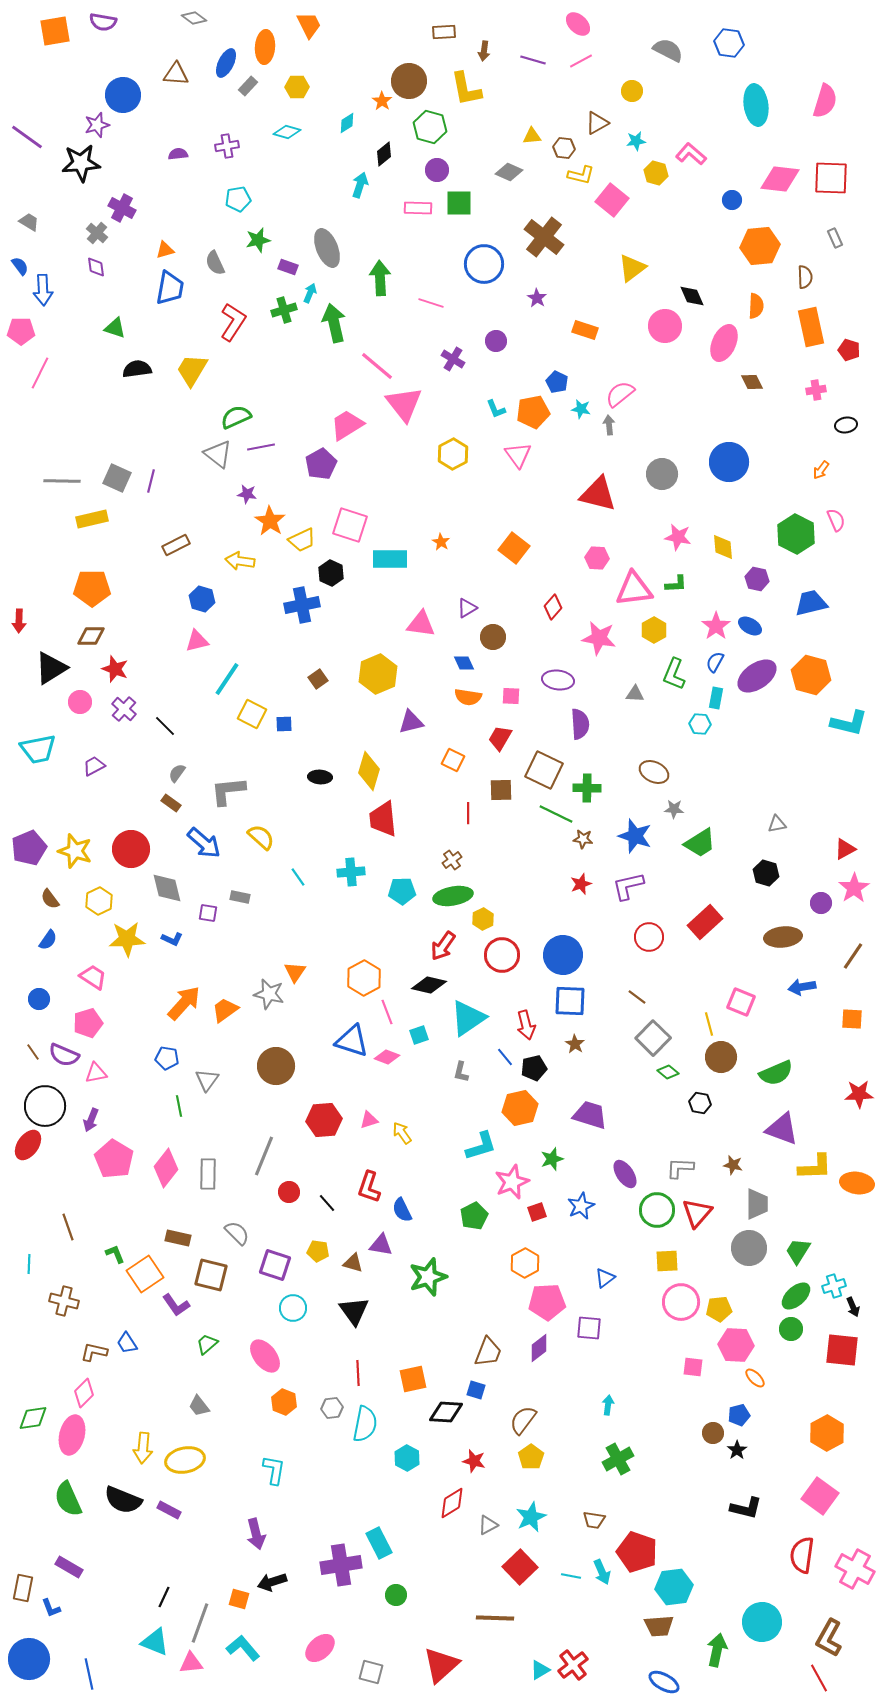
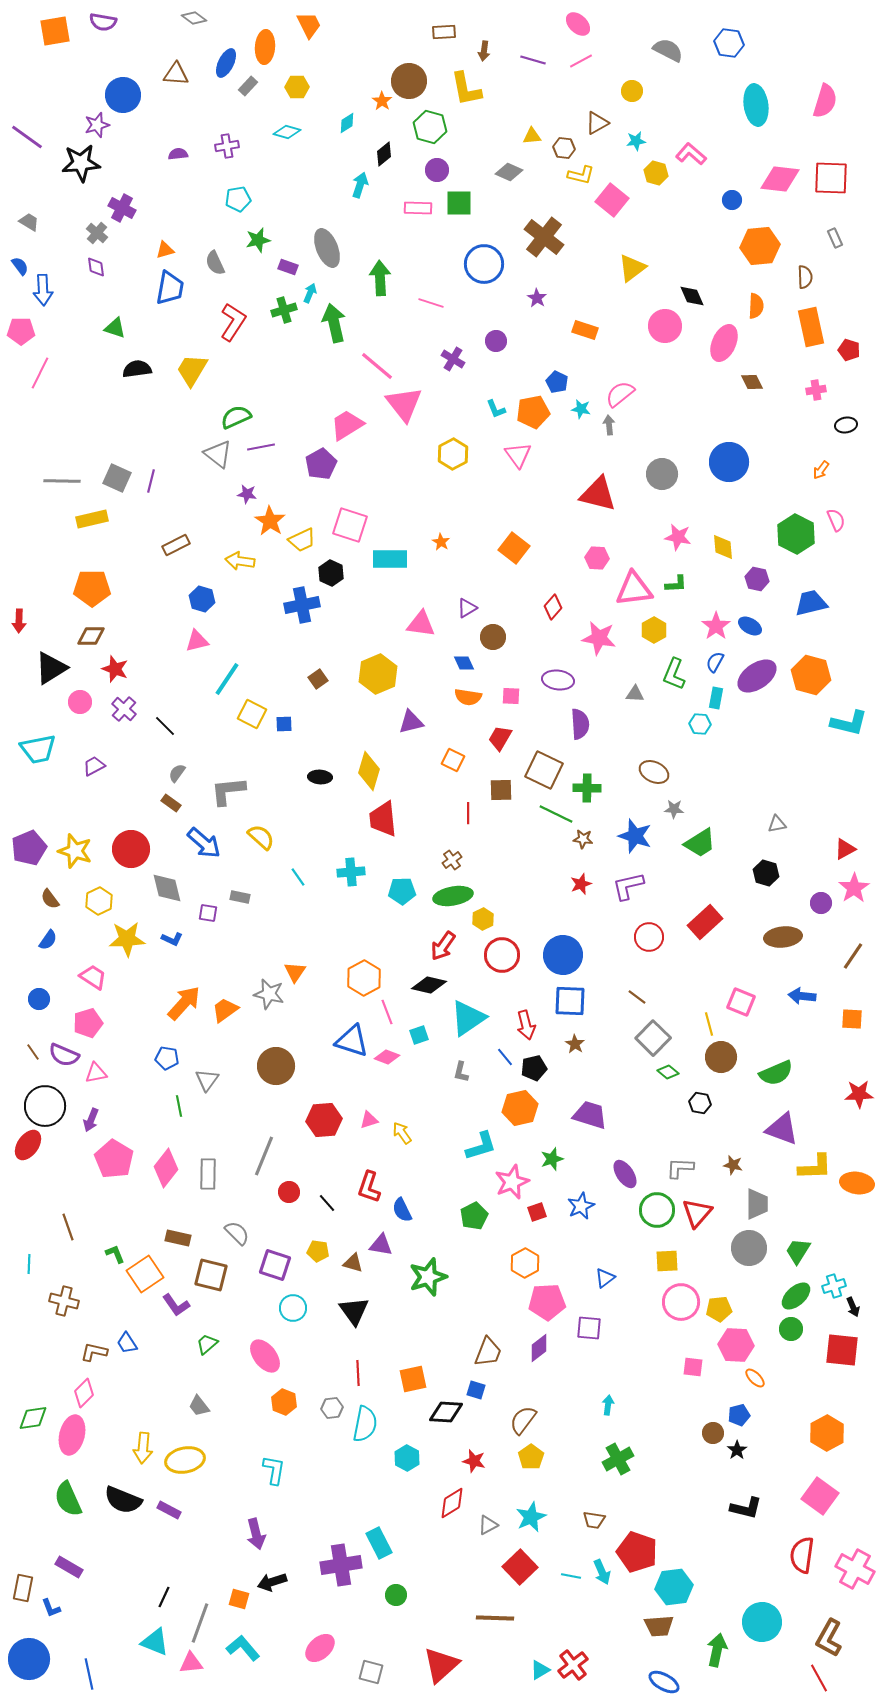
blue arrow at (802, 987): moved 9 px down; rotated 16 degrees clockwise
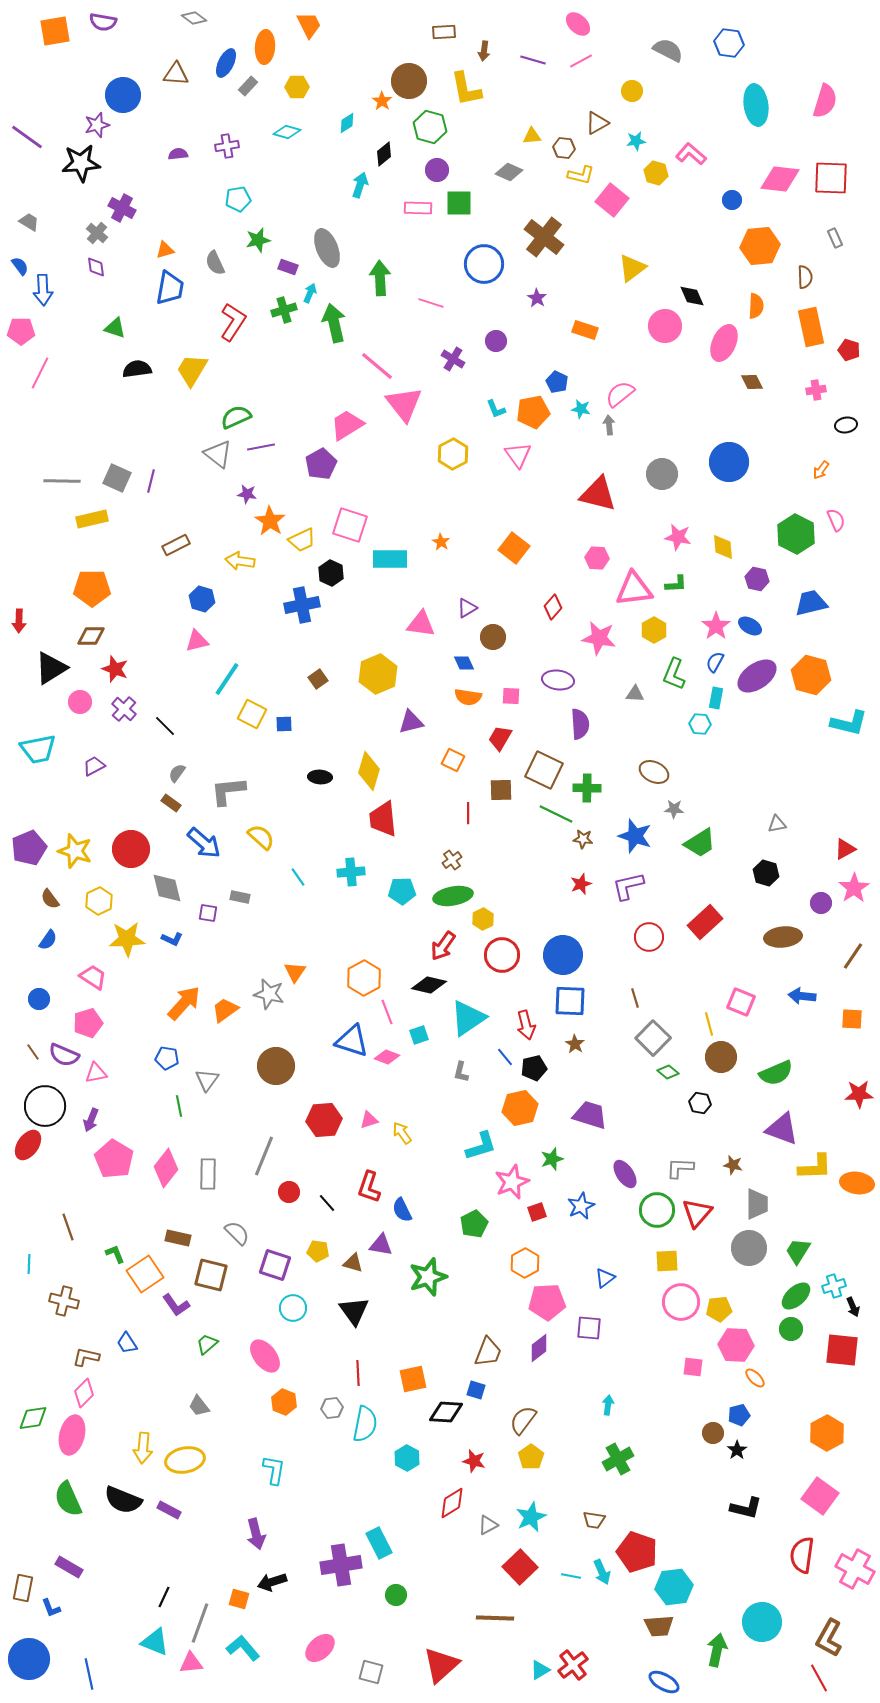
brown line at (637, 997): moved 2 px left, 1 px down; rotated 36 degrees clockwise
green pentagon at (474, 1216): moved 8 px down
brown L-shape at (94, 1352): moved 8 px left, 5 px down
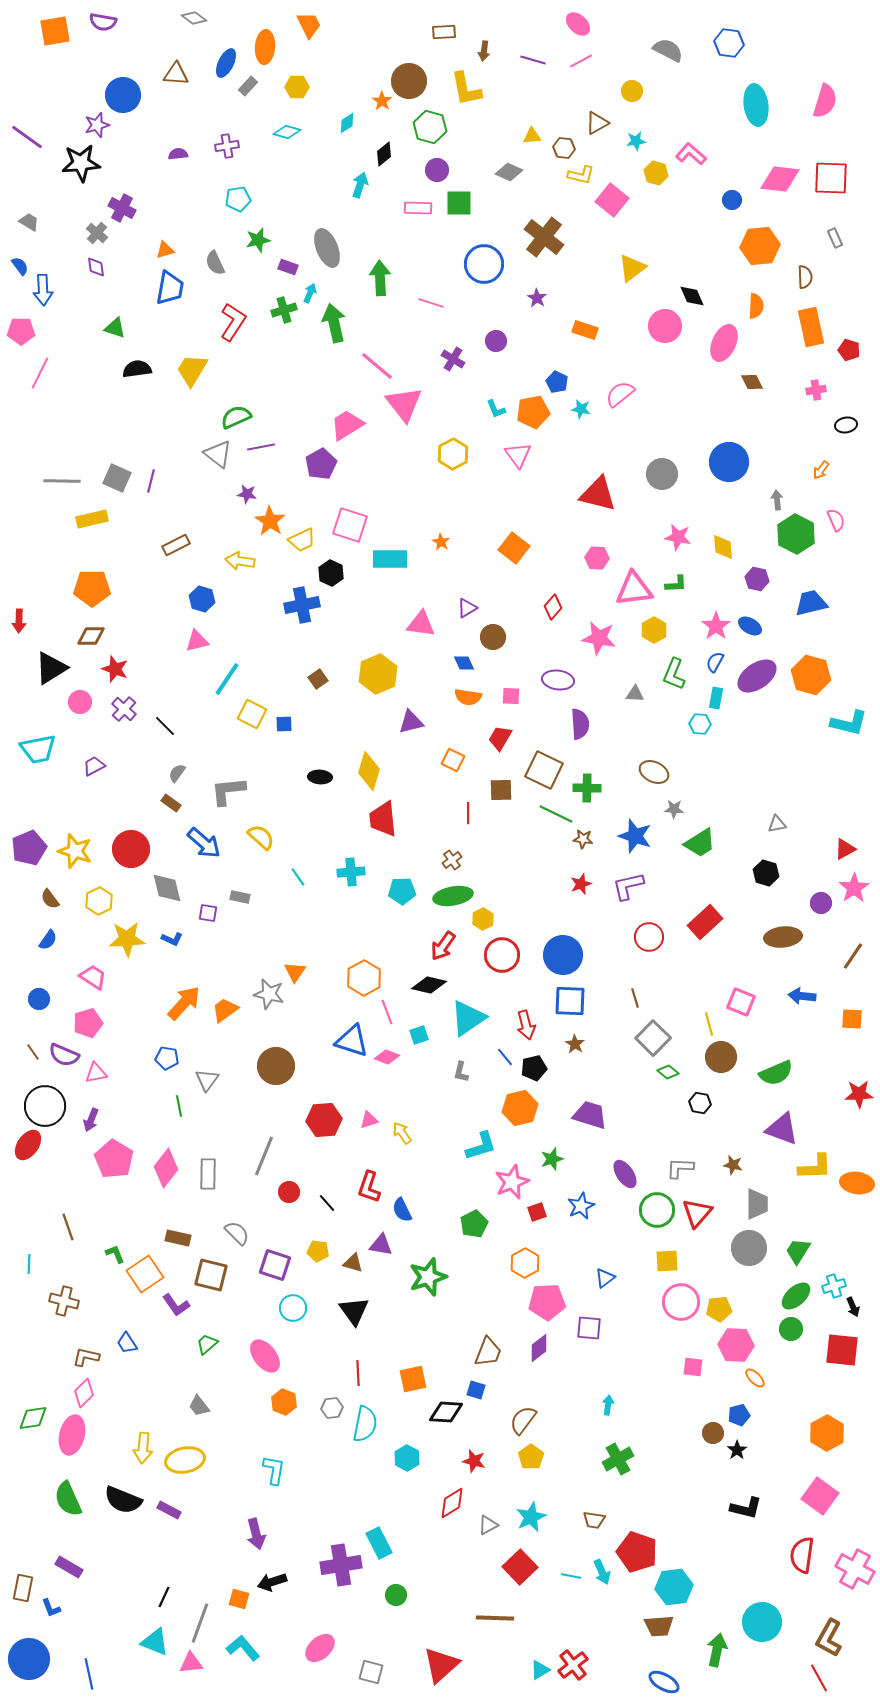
gray arrow at (609, 425): moved 168 px right, 75 px down
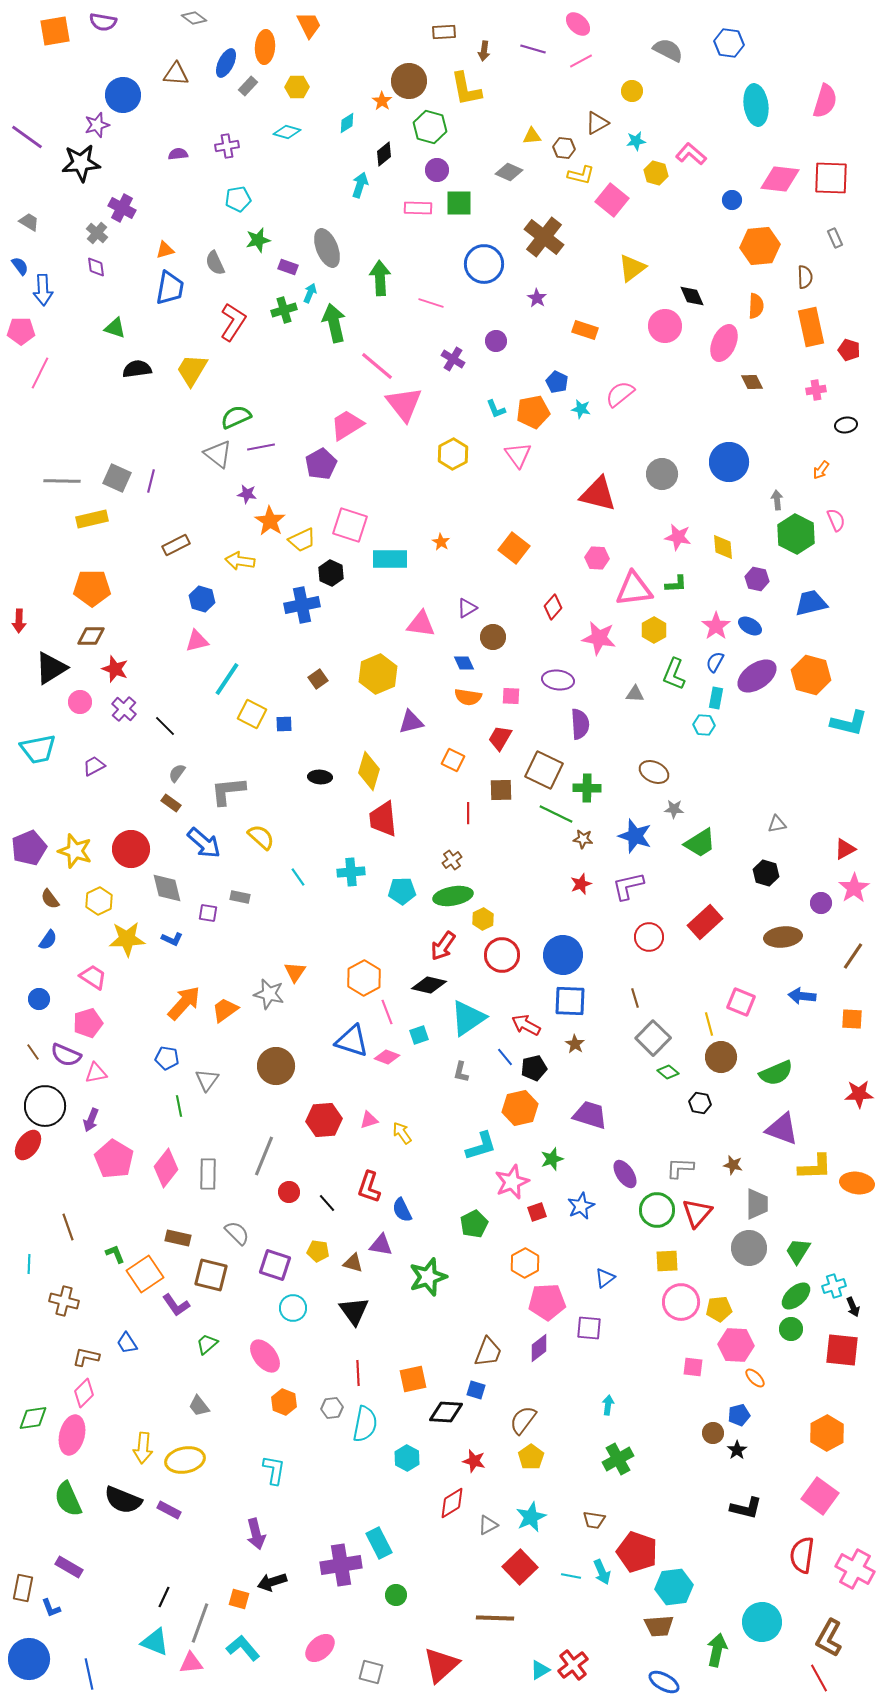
purple line at (533, 60): moved 11 px up
cyan hexagon at (700, 724): moved 4 px right, 1 px down
red arrow at (526, 1025): rotated 132 degrees clockwise
purple semicircle at (64, 1055): moved 2 px right
